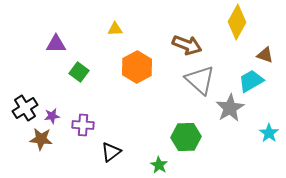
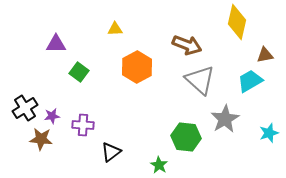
yellow diamond: rotated 16 degrees counterclockwise
brown triangle: rotated 30 degrees counterclockwise
cyan trapezoid: moved 1 px left
gray star: moved 5 px left, 11 px down
cyan star: rotated 18 degrees clockwise
green hexagon: rotated 8 degrees clockwise
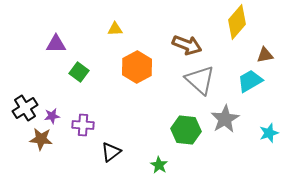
yellow diamond: rotated 28 degrees clockwise
green hexagon: moved 7 px up
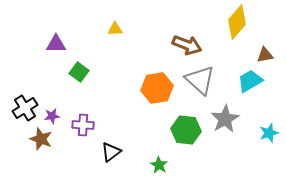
orange hexagon: moved 20 px right, 21 px down; rotated 20 degrees clockwise
brown star: rotated 15 degrees clockwise
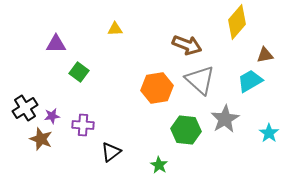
cyan star: rotated 18 degrees counterclockwise
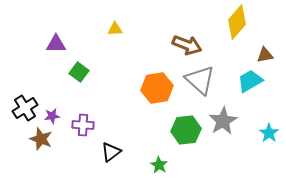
gray star: moved 2 px left, 2 px down
green hexagon: rotated 12 degrees counterclockwise
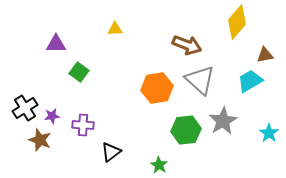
brown star: moved 1 px left, 1 px down
